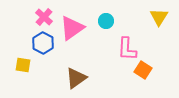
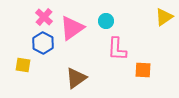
yellow triangle: moved 5 px right; rotated 24 degrees clockwise
pink L-shape: moved 10 px left
orange square: rotated 30 degrees counterclockwise
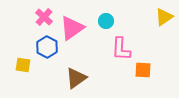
blue hexagon: moved 4 px right, 4 px down
pink L-shape: moved 4 px right
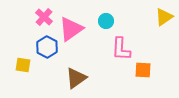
pink triangle: moved 1 px left, 1 px down
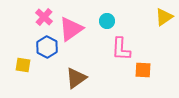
cyan circle: moved 1 px right
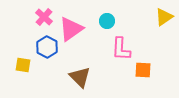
brown triangle: moved 4 px right, 1 px up; rotated 40 degrees counterclockwise
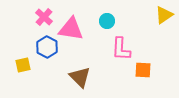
yellow triangle: moved 2 px up
pink triangle: rotated 44 degrees clockwise
yellow square: rotated 21 degrees counterclockwise
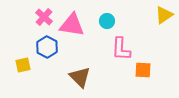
pink triangle: moved 1 px right, 4 px up
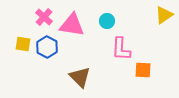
yellow square: moved 21 px up; rotated 21 degrees clockwise
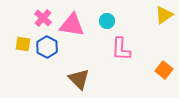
pink cross: moved 1 px left, 1 px down
orange square: moved 21 px right; rotated 36 degrees clockwise
brown triangle: moved 1 px left, 2 px down
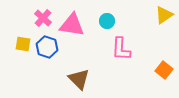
blue hexagon: rotated 10 degrees counterclockwise
